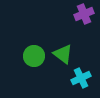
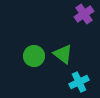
purple cross: rotated 12 degrees counterclockwise
cyan cross: moved 2 px left, 4 px down
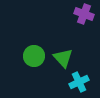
purple cross: rotated 36 degrees counterclockwise
green triangle: moved 4 px down; rotated 10 degrees clockwise
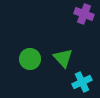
green circle: moved 4 px left, 3 px down
cyan cross: moved 3 px right
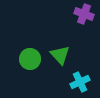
green triangle: moved 3 px left, 3 px up
cyan cross: moved 2 px left
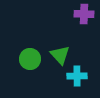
purple cross: rotated 18 degrees counterclockwise
cyan cross: moved 3 px left, 6 px up; rotated 24 degrees clockwise
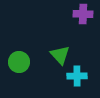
purple cross: moved 1 px left
green circle: moved 11 px left, 3 px down
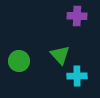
purple cross: moved 6 px left, 2 px down
green circle: moved 1 px up
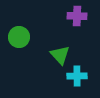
green circle: moved 24 px up
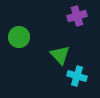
purple cross: rotated 18 degrees counterclockwise
cyan cross: rotated 18 degrees clockwise
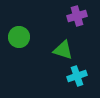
green triangle: moved 3 px right, 5 px up; rotated 30 degrees counterclockwise
cyan cross: rotated 36 degrees counterclockwise
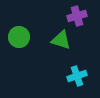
green triangle: moved 2 px left, 10 px up
